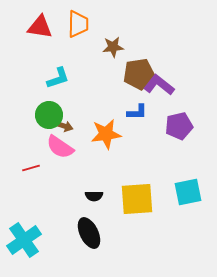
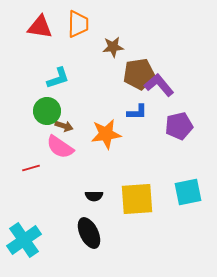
purple L-shape: rotated 12 degrees clockwise
green circle: moved 2 px left, 4 px up
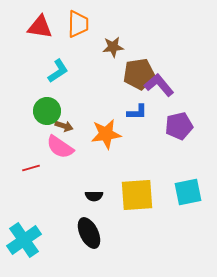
cyan L-shape: moved 7 px up; rotated 15 degrees counterclockwise
yellow square: moved 4 px up
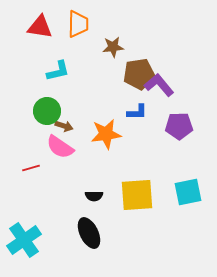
cyan L-shape: rotated 20 degrees clockwise
purple pentagon: rotated 12 degrees clockwise
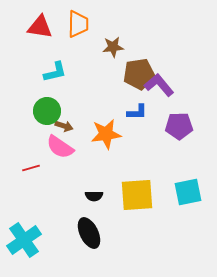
cyan L-shape: moved 3 px left, 1 px down
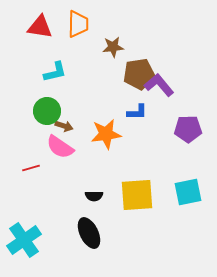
purple pentagon: moved 9 px right, 3 px down
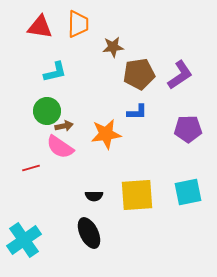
purple L-shape: moved 21 px right, 10 px up; rotated 96 degrees clockwise
brown arrow: rotated 30 degrees counterclockwise
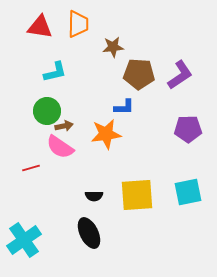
brown pentagon: rotated 12 degrees clockwise
blue L-shape: moved 13 px left, 5 px up
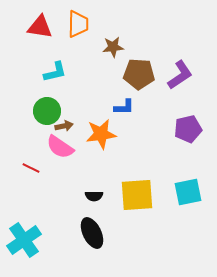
purple pentagon: rotated 12 degrees counterclockwise
orange star: moved 5 px left
red line: rotated 42 degrees clockwise
black ellipse: moved 3 px right
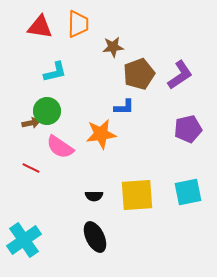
brown pentagon: rotated 24 degrees counterclockwise
brown arrow: moved 33 px left, 3 px up
black ellipse: moved 3 px right, 4 px down
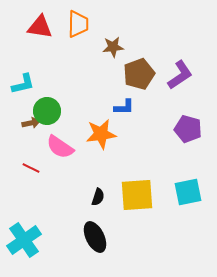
cyan L-shape: moved 32 px left, 12 px down
purple pentagon: rotated 28 degrees clockwise
black semicircle: moved 4 px right, 1 px down; rotated 72 degrees counterclockwise
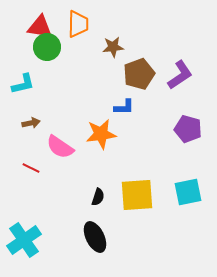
green circle: moved 64 px up
